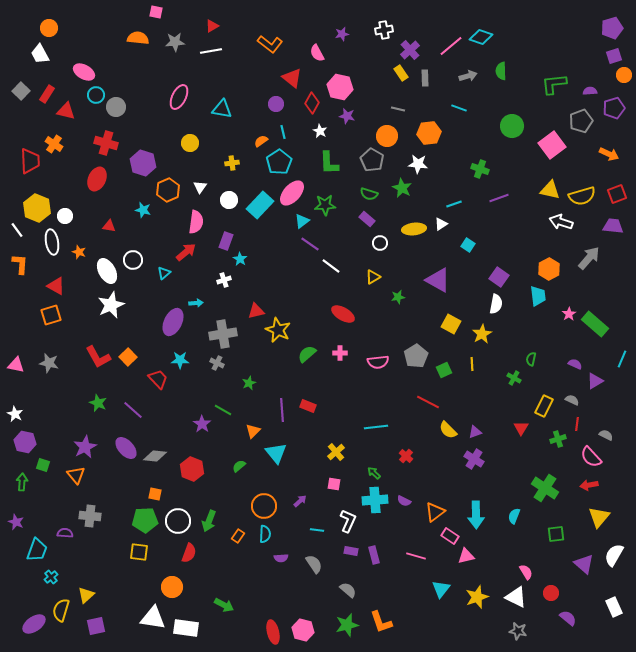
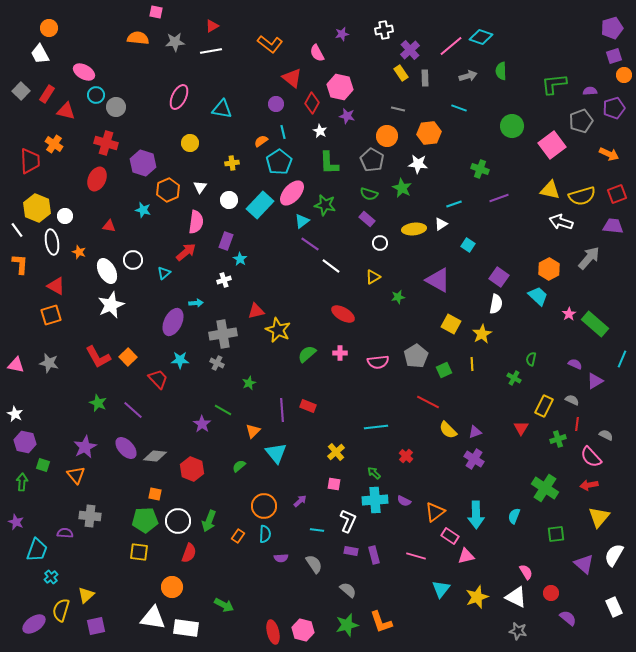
green star at (325, 205): rotated 15 degrees clockwise
cyan trapezoid at (538, 296): rotated 40 degrees counterclockwise
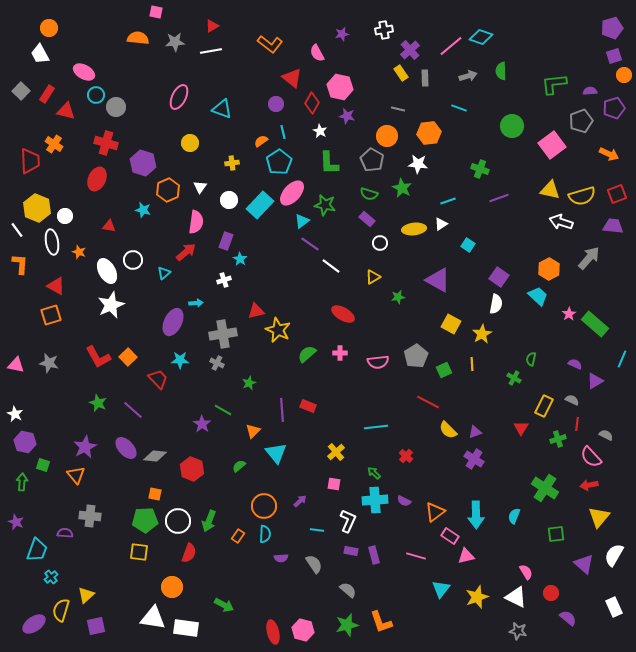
cyan triangle at (222, 109): rotated 10 degrees clockwise
cyan line at (454, 204): moved 6 px left, 3 px up
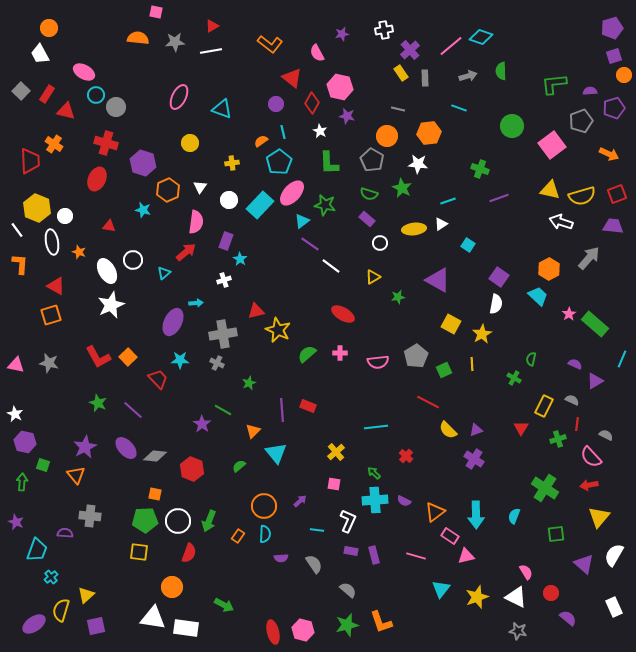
purple triangle at (475, 432): moved 1 px right, 2 px up
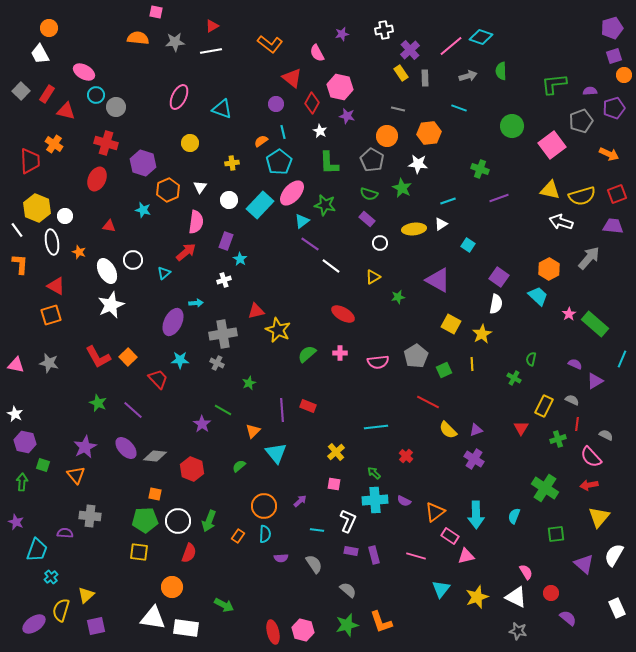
white rectangle at (614, 607): moved 3 px right, 1 px down
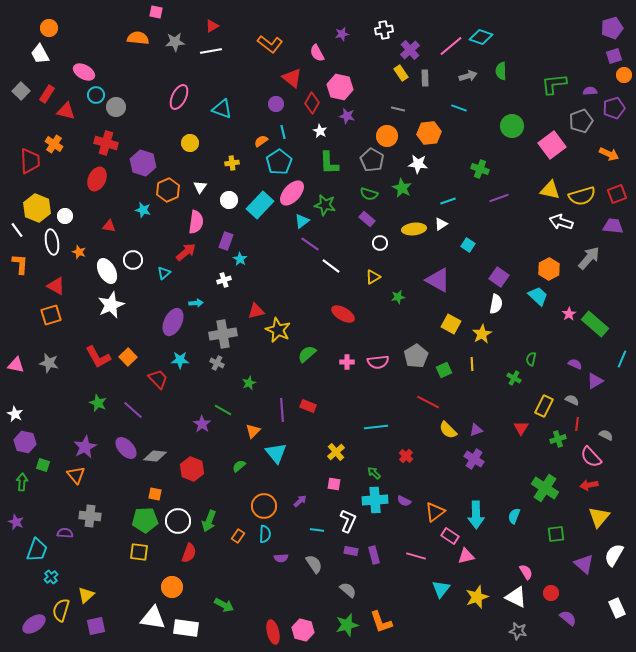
pink cross at (340, 353): moved 7 px right, 9 px down
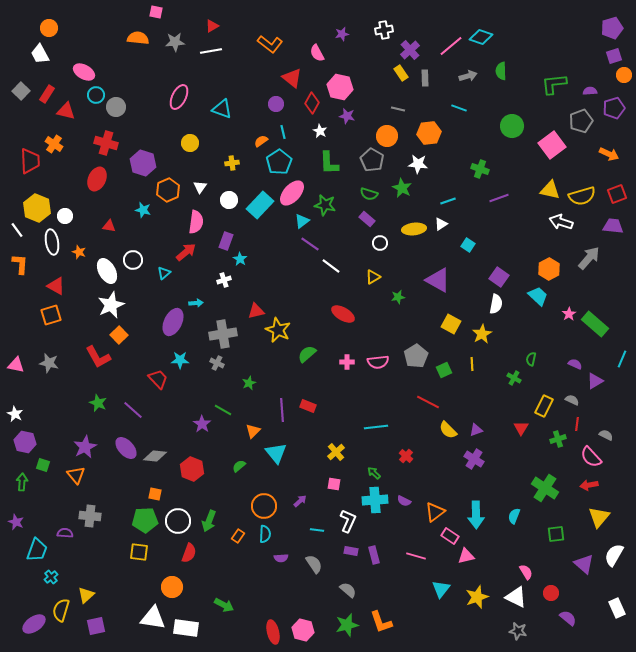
orange square at (128, 357): moved 9 px left, 22 px up
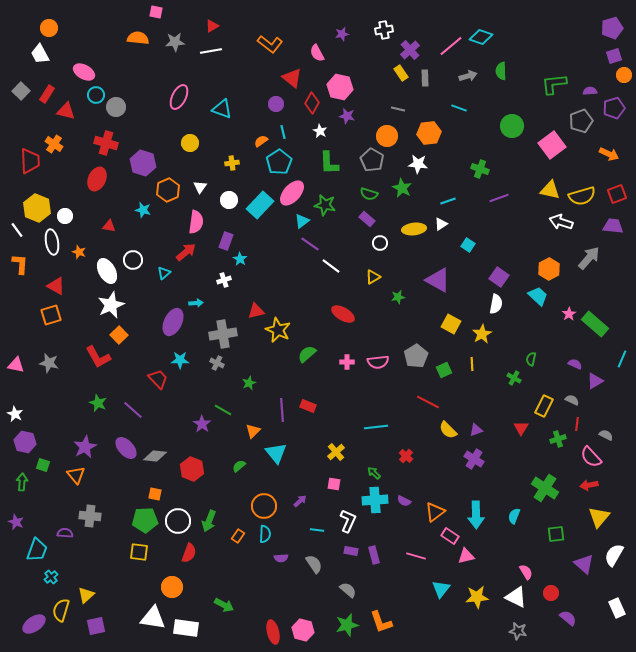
yellow star at (477, 597): rotated 15 degrees clockwise
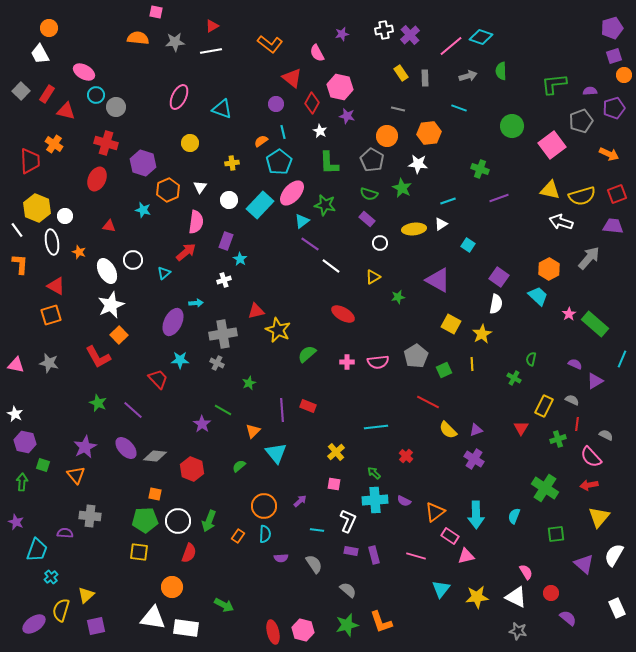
purple cross at (410, 50): moved 15 px up
